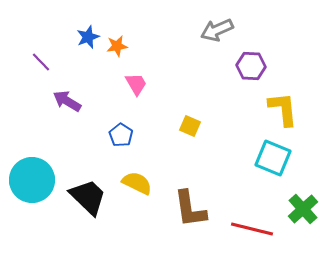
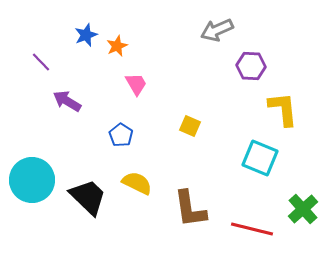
blue star: moved 2 px left, 2 px up
orange star: rotated 15 degrees counterclockwise
cyan square: moved 13 px left
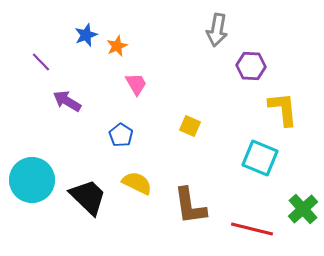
gray arrow: rotated 56 degrees counterclockwise
brown L-shape: moved 3 px up
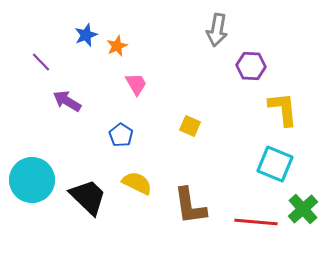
cyan square: moved 15 px right, 6 px down
red line: moved 4 px right, 7 px up; rotated 9 degrees counterclockwise
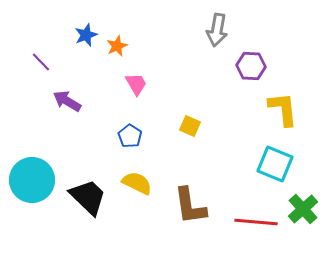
blue pentagon: moved 9 px right, 1 px down
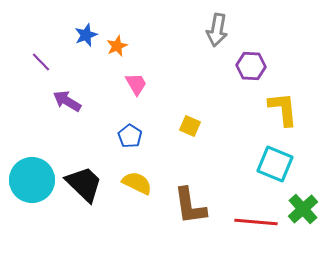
black trapezoid: moved 4 px left, 13 px up
